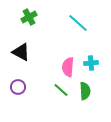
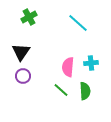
black triangle: rotated 36 degrees clockwise
purple circle: moved 5 px right, 11 px up
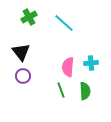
cyan line: moved 14 px left
black triangle: rotated 12 degrees counterclockwise
green line: rotated 28 degrees clockwise
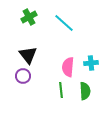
black triangle: moved 7 px right, 3 px down
green line: rotated 14 degrees clockwise
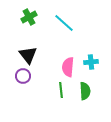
cyan cross: moved 1 px up
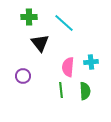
green cross: rotated 28 degrees clockwise
black triangle: moved 12 px right, 12 px up
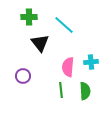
cyan line: moved 2 px down
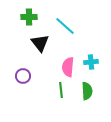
cyan line: moved 1 px right, 1 px down
green semicircle: moved 2 px right
